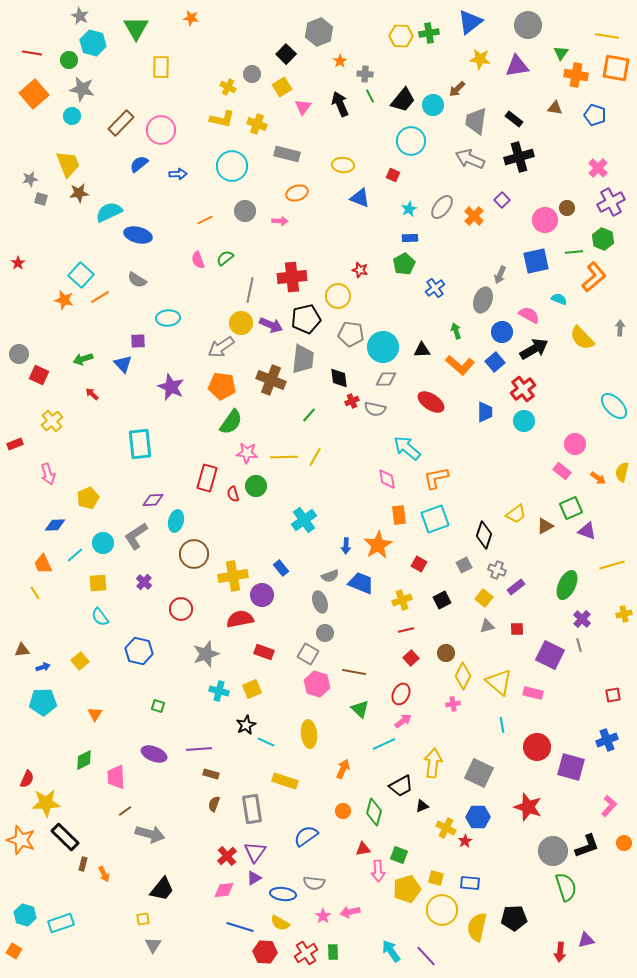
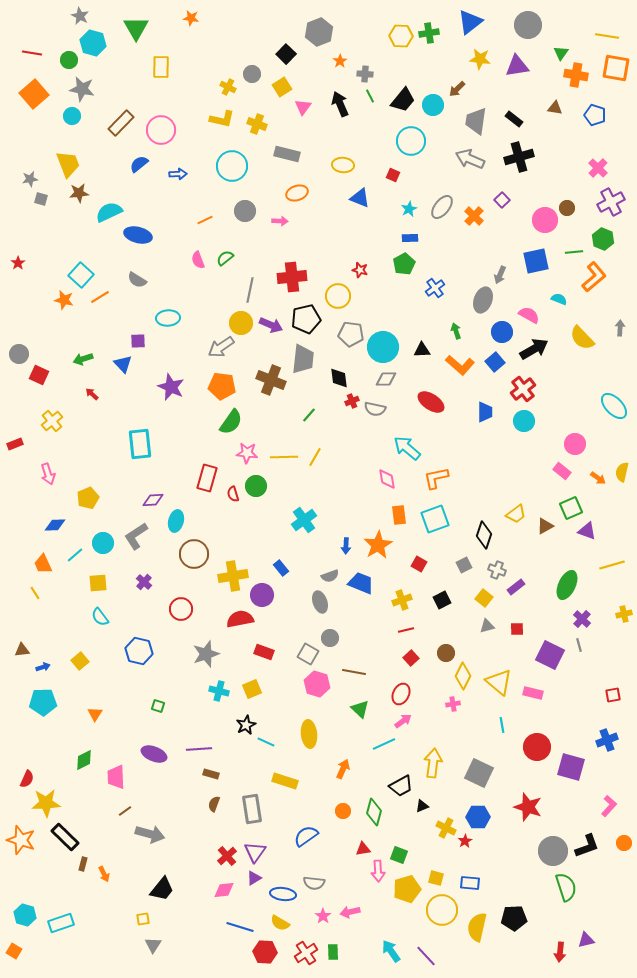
gray circle at (325, 633): moved 5 px right, 5 px down
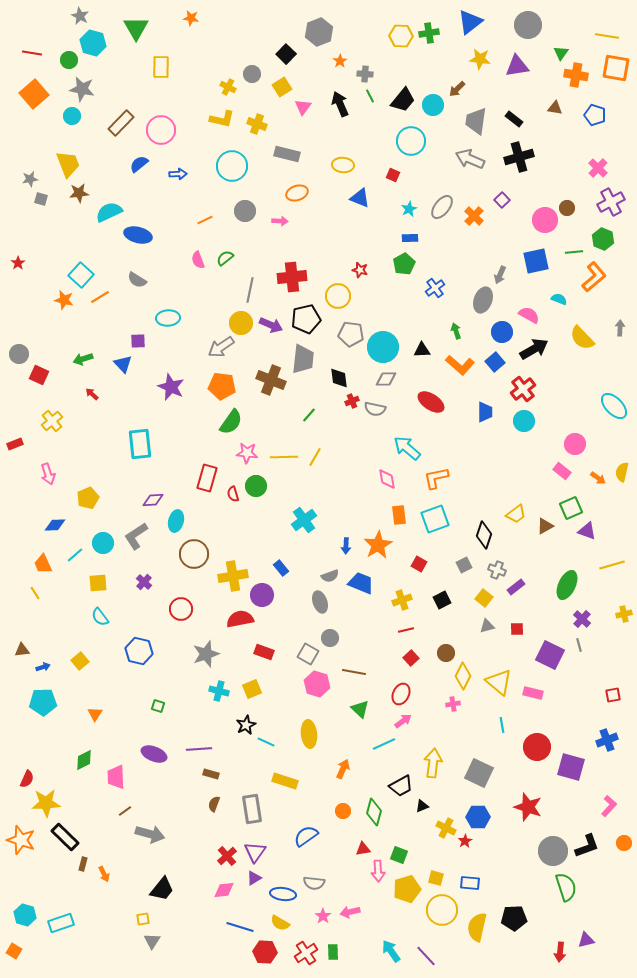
gray triangle at (153, 945): moved 1 px left, 4 px up
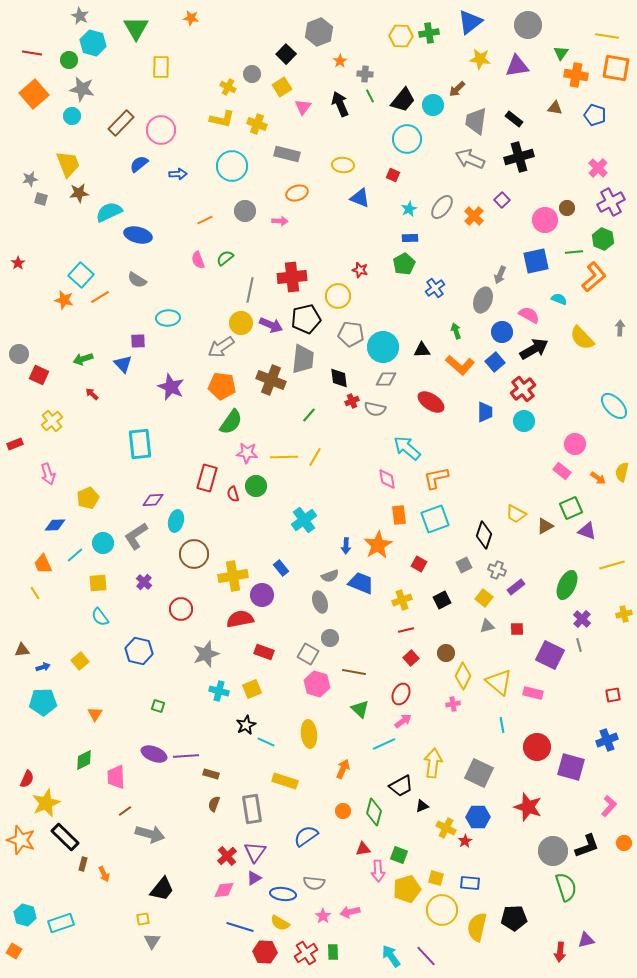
cyan circle at (411, 141): moved 4 px left, 2 px up
yellow trapezoid at (516, 514): rotated 65 degrees clockwise
purple line at (199, 749): moved 13 px left, 7 px down
yellow star at (46, 803): rotated 20 degrees counterclockwise
cyan arrow at (391, 951): moved 5 px down
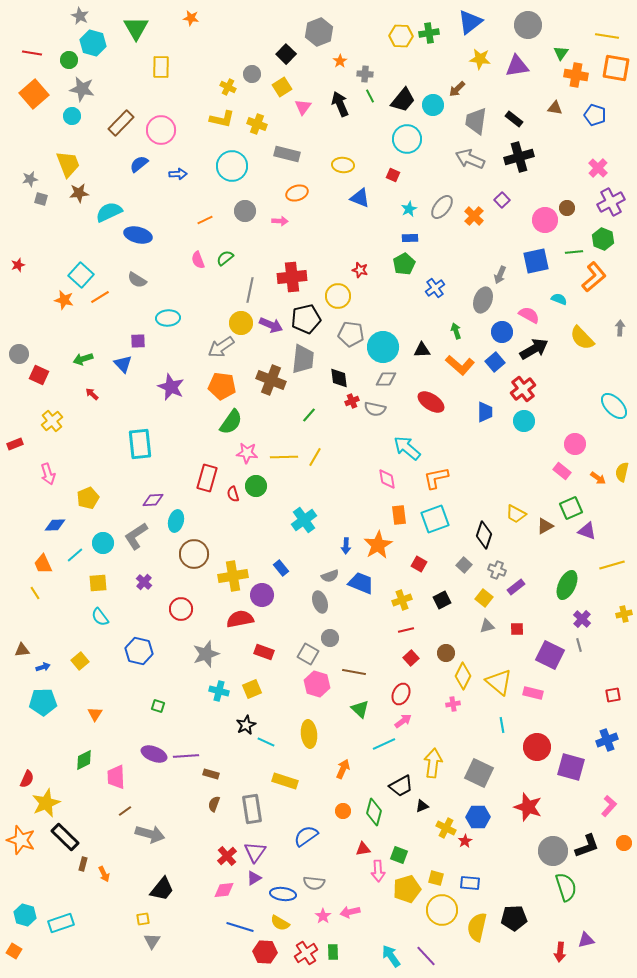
red star at (18, 263): moved 2 px down; rotated 16 degrees clockwise
gray square at (464, 565): rotated 21 degrees counterclockwise
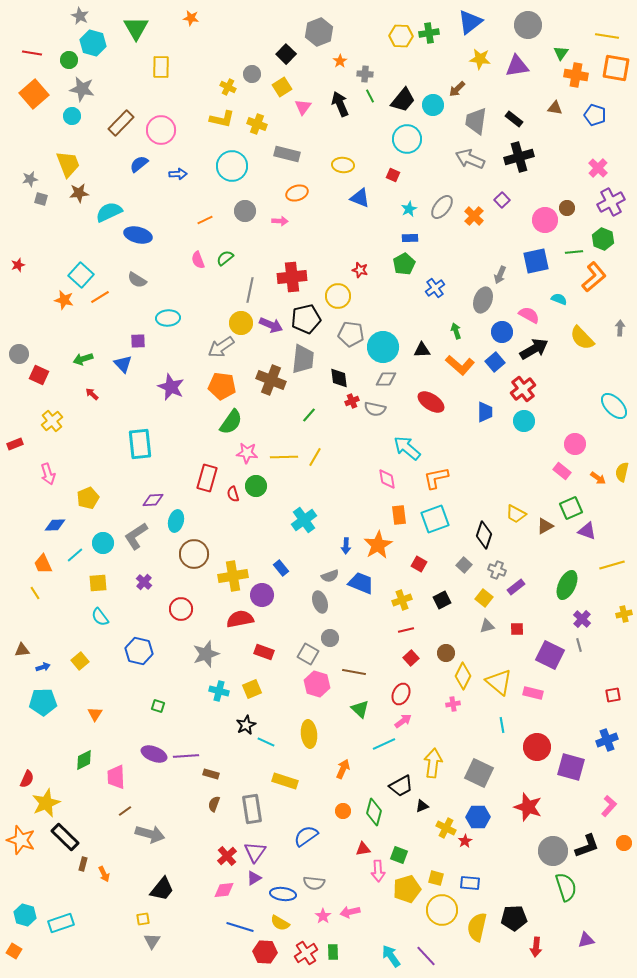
red arrow at (560, 952): moved 24 px left, 5 px up
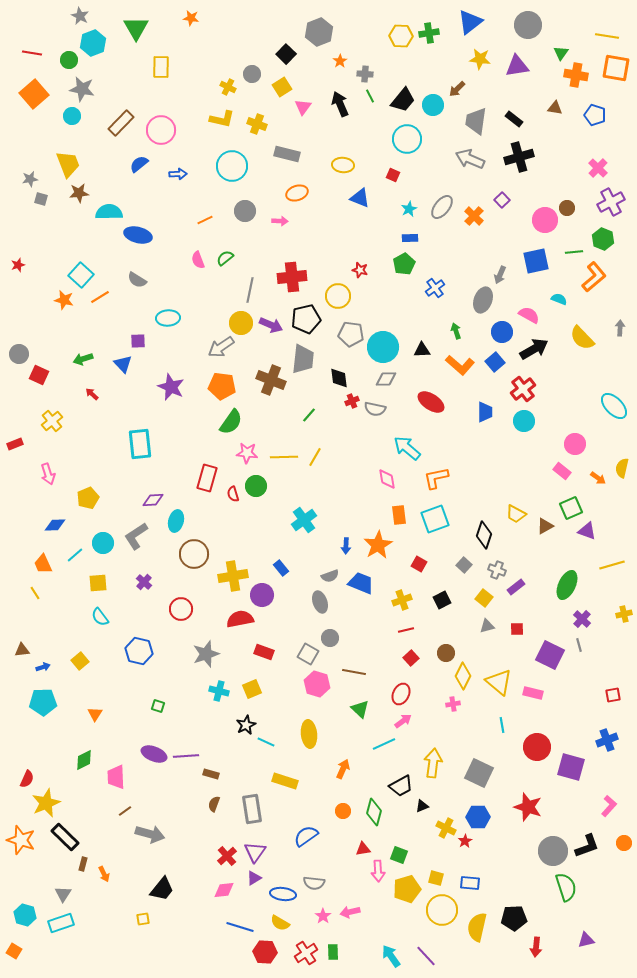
cyan hexagon at (93, 43): rotated 25 degrees clockwise
cyan semicircle at (109, 212): rotated 24 degrees clockwise
yellow semicircle at (622, 472): moved 4 px up
gray triangle at (152, 941): moved 89 px left, 47 px up
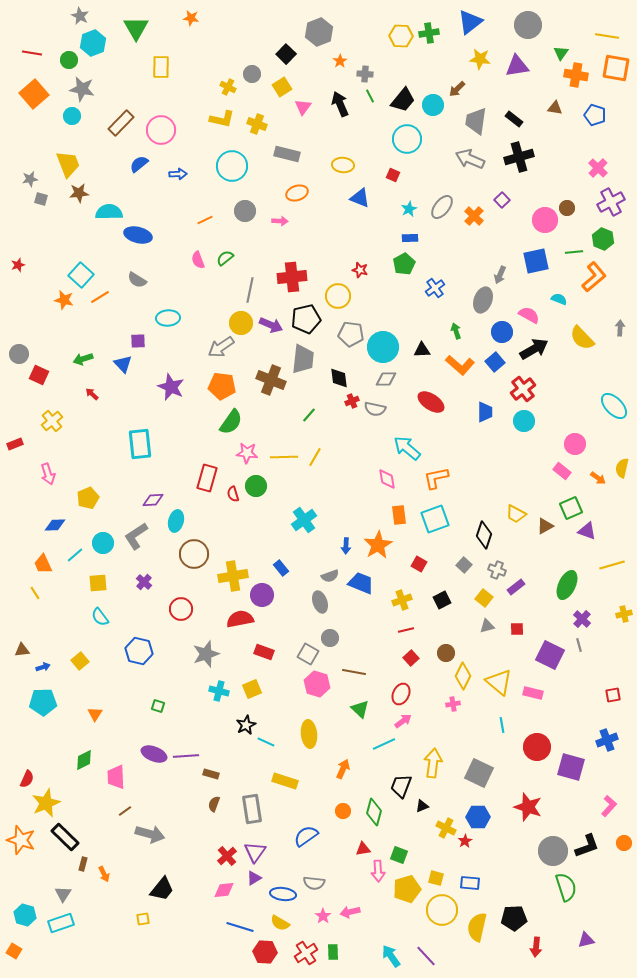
black trapezoid at (401, 786): rotated 140 degrees clockwise
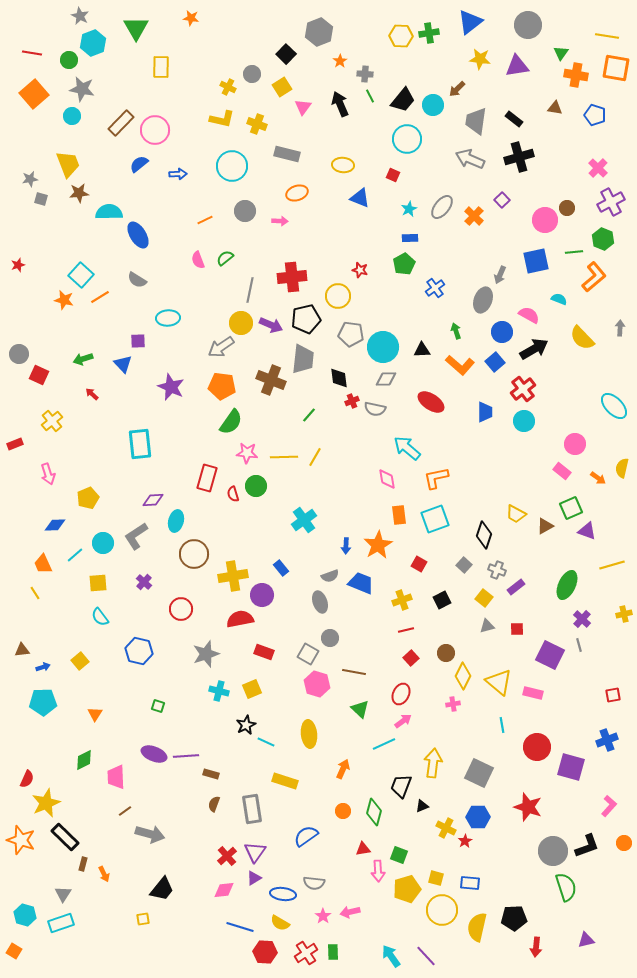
pink circle at (161, 130): moved 6 px left
blue ellipse at (138, 235): rotated 44 degrees clockwise
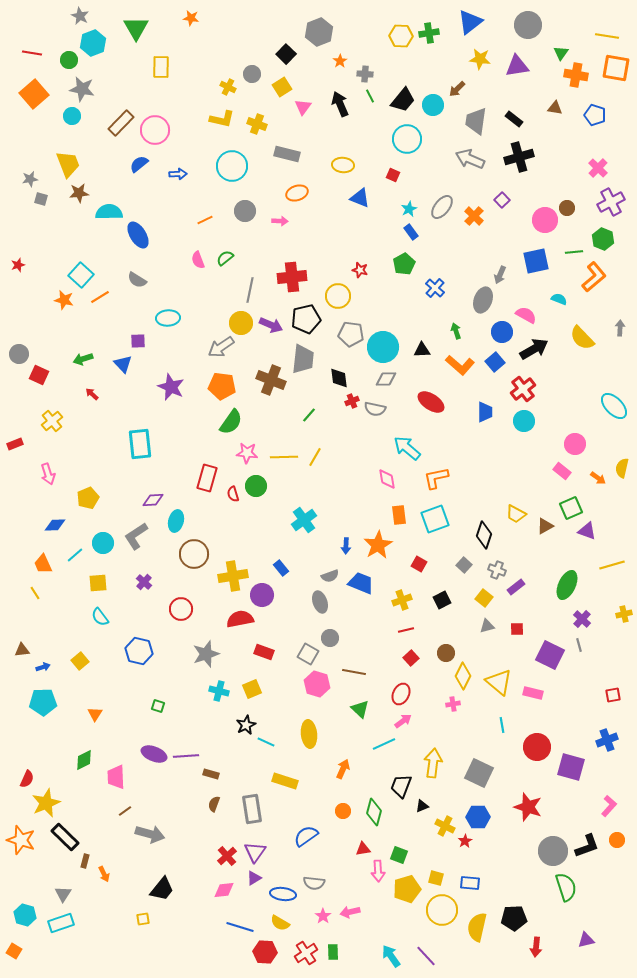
blue rectangle at (410, 238): moved 1 px right, 6 px up; rotated 56 degrees clockwise
blue cross at (435, 288): rotated 12 degrees counterclockwise
pink semicircle at (529, 315): moved 3 px left
yellow cross at (446, 828): moved 1 px left, 2 px up
orange circle at (624, 843): moved 7 px left, 3 px up
brown rectangle at (83, 864): moved 2 px right, 3 px up
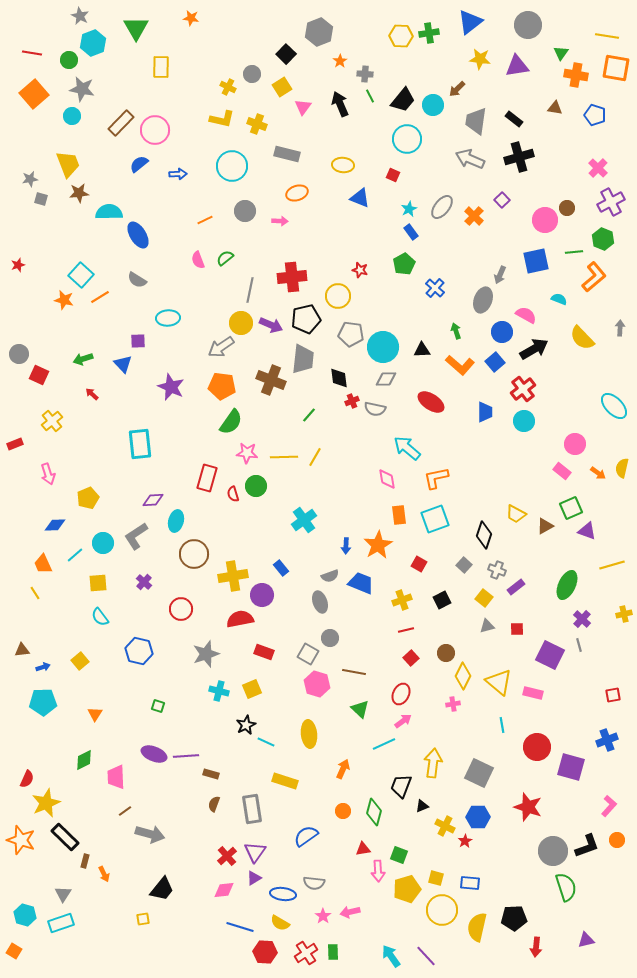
orange arrow at (598, 478): moved 5 px up
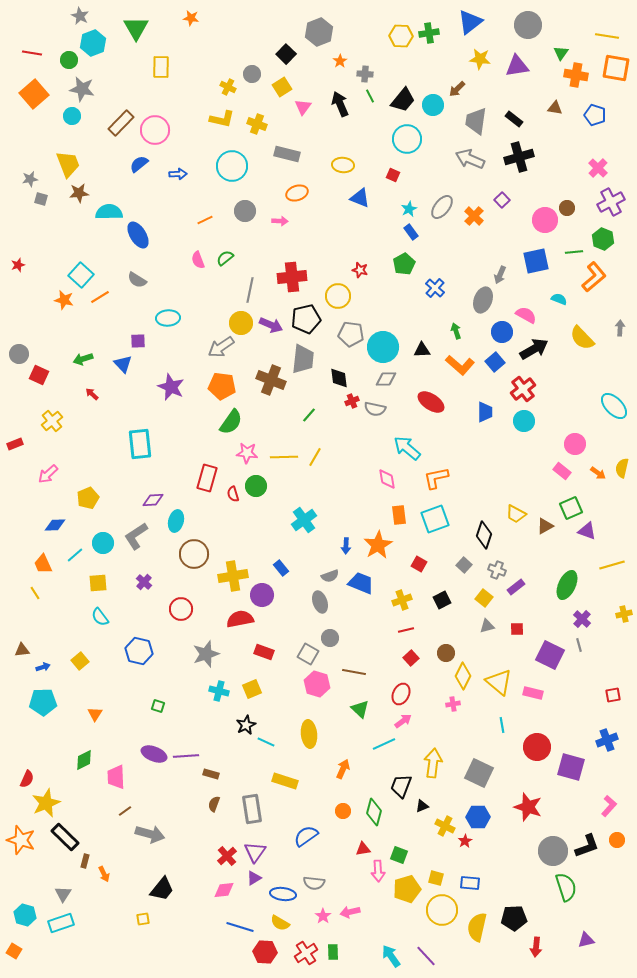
pink arrow at (48, 474): rotated 65 degrees clockwise
